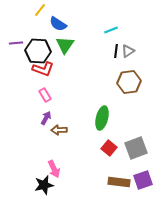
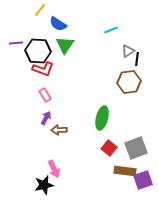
black line: moved 21 px right, 8 px down
brown rectangle: moved 6 px right, 11 px up
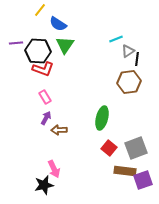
cyan line: moved 5 px right, 9 px down
pink rectangle: moved 2 px down
